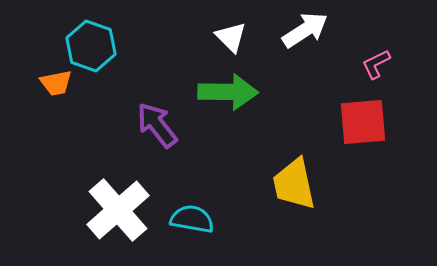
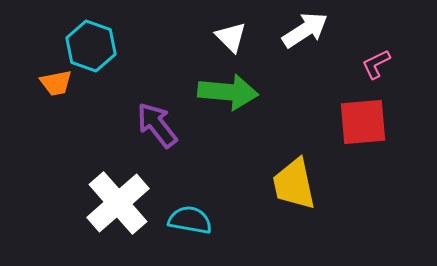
green arrow: rotated 4 degrees clockwise
white cross: moved 7 px up
cyan semicircle: moved 2 px left, 1 px down
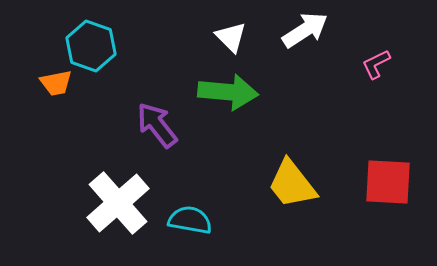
red square: moved 25 px right, 60 px down; rotated 8 degrees clockwise
yellow trapezoid: moved 2 px left; rotated 26 degrees counterclockwise
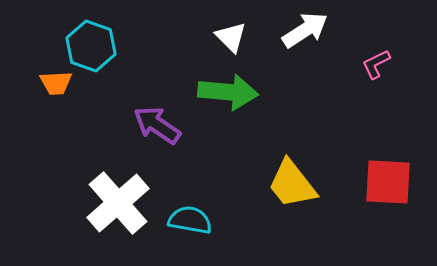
orange trapezoid: rotated 8 degrees clockwise
purple arrow: rotated 18 degrees counterclockwise
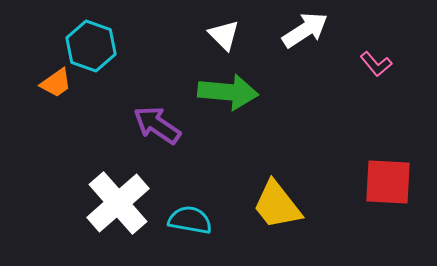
white triangle: moved 7 px left, 2 px up
pink L-shape: rotated 104 degrees counterclockwise
orange trapezoid: rotated 32 degrees counterclockwise
yellow trapezoid: moved 15 px left, 21 px down
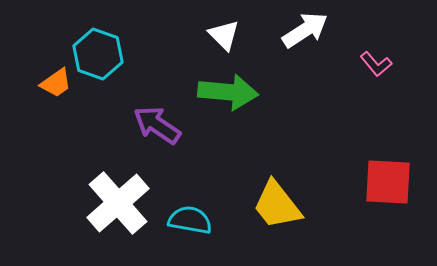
cyan hexagon: moved 7 px right, 8 px down
